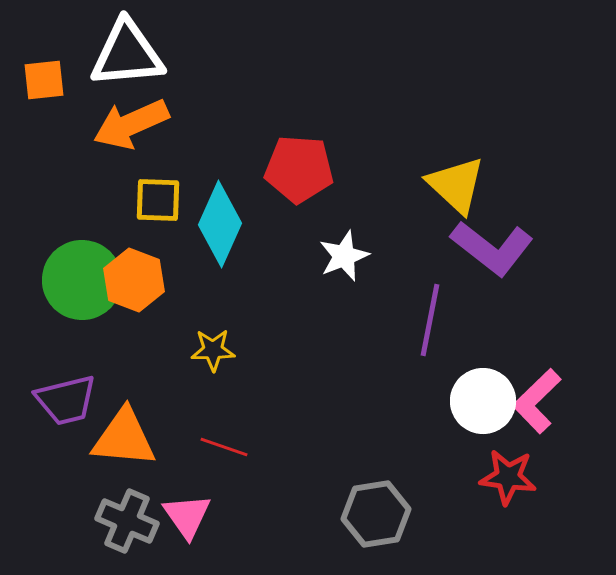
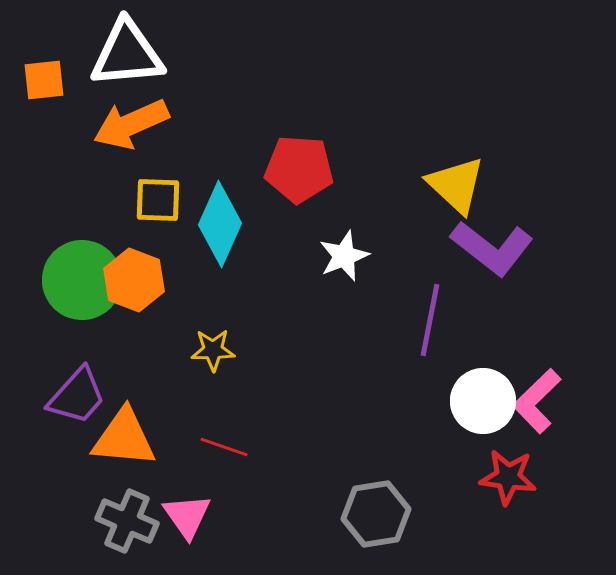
purple trapezoid: moved 11 px right, 4 px up; rotated 34 degrees counterclockwise
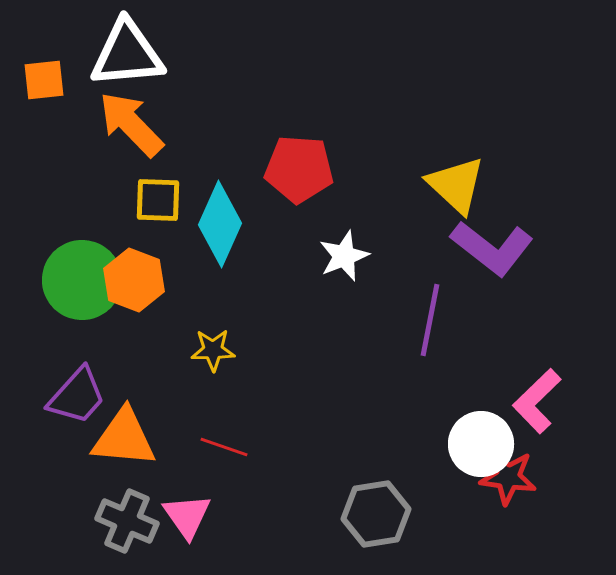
orange arrow: rotated 70 degrees clockwise
white circle: moved 2 px left, 43 px down
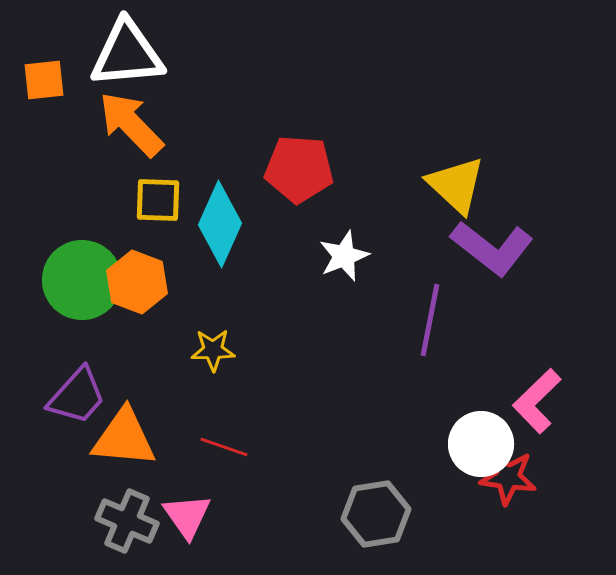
orange hexagon: moved 3 px right, 2 px down
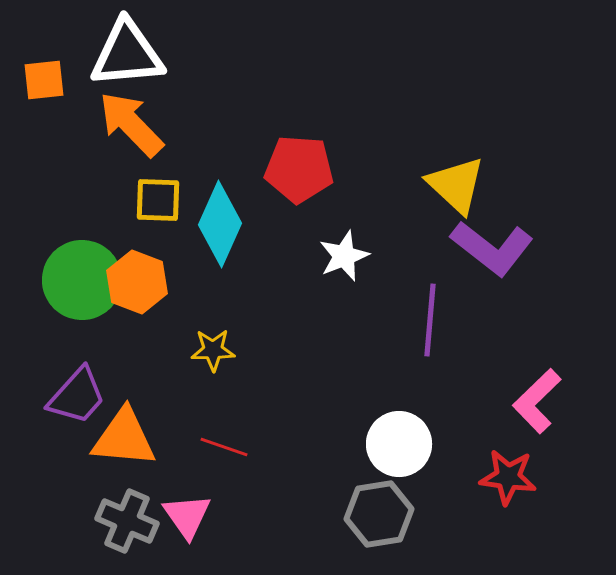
purple line: rotated 6 degrees counterclockwise
white circle: moved 82 px left
gray hexagon: moved 3 px right
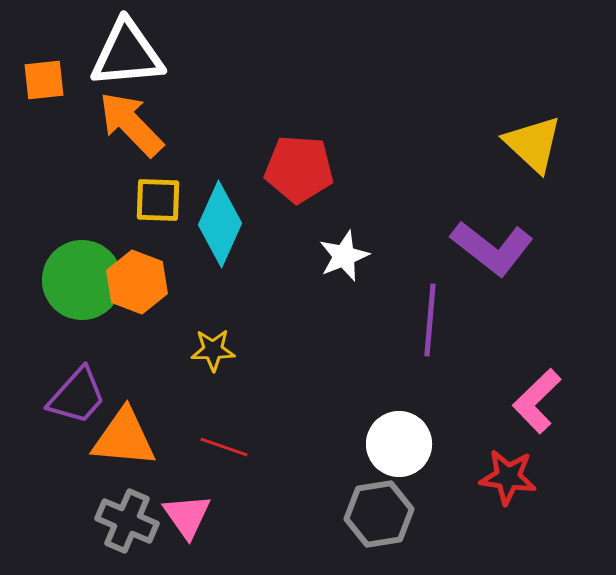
yellow triangle: moved 77 px right, 41 px up
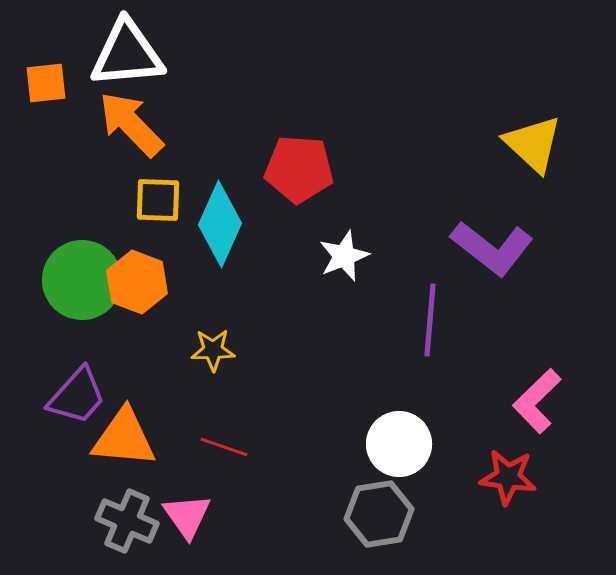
orange square: moved 2 px right, 3 px down
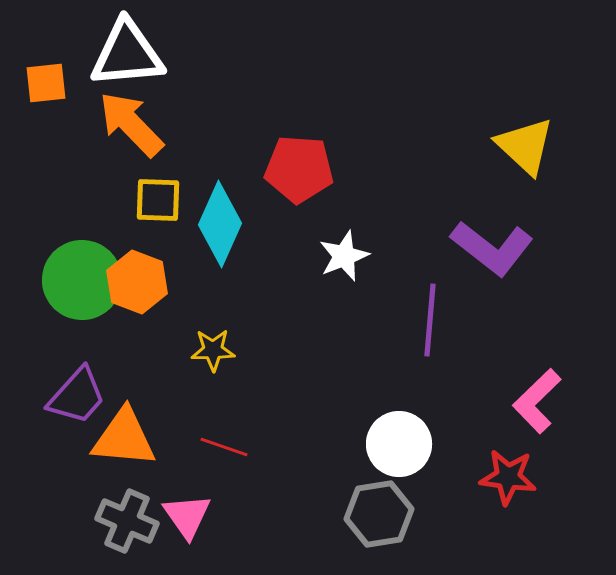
yellow triangle: moved 8 px left, 2 px down
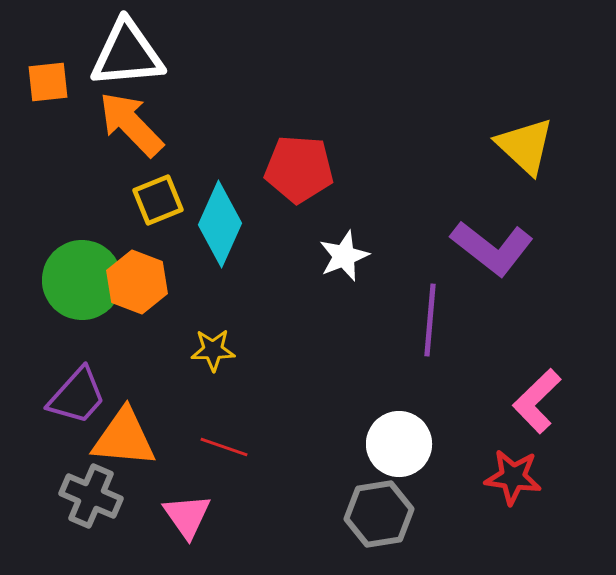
orange square: moved 2 px right, 1 px up
yellow square: rotated 24 degrees counterclockwise
red star: moved 5 px right
gray cross: moved 36 px left, 25 px up
